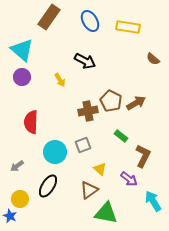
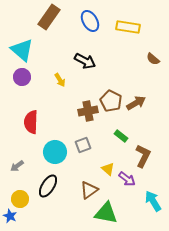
yellow triangle: moved 8 px right
purple arrow: moved 2 px left
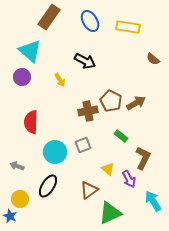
cyan triangle: moved 8 px right, 1 px down
brown L-shape: moved 2 px down
gray arrow: rotated 56 degrees clockwise
purple arrow: moved 2 px right; rotated 24 degrees clockwise
green triangle: moved 4 px right; rotated 35 degrees counterclockwise
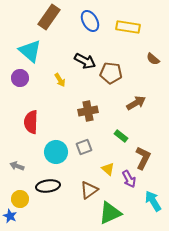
purple circle: moved 2 px left, 1 px down
brown pentagon: moved 28 px up; rotated 20 degrees counterclockwise
gray square: moved 1 px right, 2 px down
cyan circle: moved 1 px right
black ellipse: rotated 50 degrees clockwise
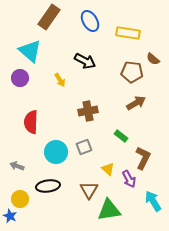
yellow rectangle: moved 6 px down
brown pentagon: moved 21 px right, 1 px up
brown triangle: rotated 24 degrees counterclockwise
green triangle: moved 1 px left, 3 px up; rotated 15 degrees clockwise
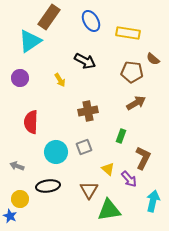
blue ellipse: moved 1 px right
cyan triangle: moved 10 px up; rotated 45 degrees clockwise
green rectangle: rotated 72 degrees clockwise
purple arrow: rotated 12 degrees counterclockwise
cyan arrow: rotated 45 degrees clockwise
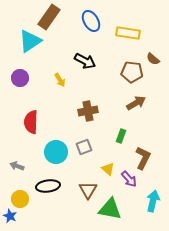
brown triangle: moved 1 px left
green triangle: moved 1 px right, 1 px up; rotated 20 degrees clockwise
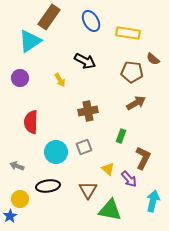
green triangle: moved 1 px down
blue star: rotated 16 degrees clockwise
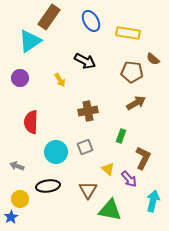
gray square: moved 1 px right
blue star: moved 1 px right, 1 px down
